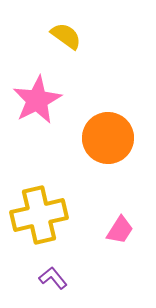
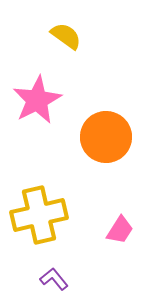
orange circle: moved 2 px left, 1 px up
purple L-shape: moved 1 px right, 1 px down
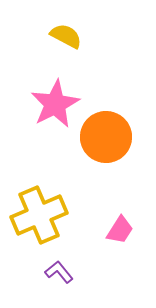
yellow semicircle: rotated 8 degrees counterclockwise
pink star: moved 18 px right, 4 px down
yellow cross: rotated 10 degrees counterclockwise
purple L-shape: moved 5 px right, 7 px up
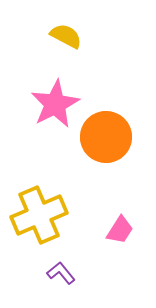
purple L-shape: moved 2 px right, 1 px down
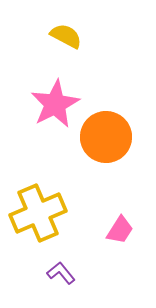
yellow cross: moved 1 px left, 2 px up
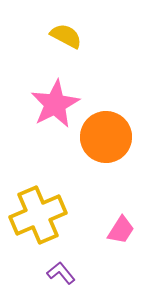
yellow cross: moved 2 px down
pink trapezoid: moved 1 px right
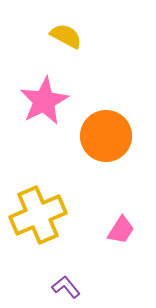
pink star: moved 11 px left, 3 px up
orange circle: moved 1 px up
purple L-shape: moved 5 px right, 14 px down
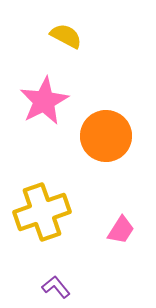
yellow cross: moved 4 px right, 3 px up; rotated 4 degrees clockwise
purple L-shape: moved 10 px left
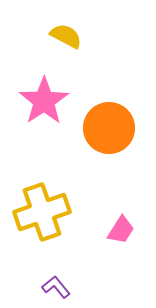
pink star: rotated 6 degrees counterclockwise
orange circle: moved 3 px right, 8 px up
